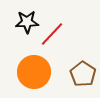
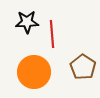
red line: rotated 48 degrees counterclockwise
brown pentagon: moved 7 px up
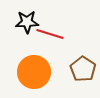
red line: moved 2 px left; rotated 68 degrees counterclockwise
brown pentagon: moved 2 px down
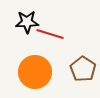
orange circle: moved 1 px right
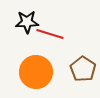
orange circle: moved 1 px right
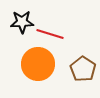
black star: moved 5 px left
orange circle: moved 2 px right, 8 px up
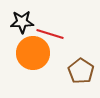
orange circle: moved 5 px left, 11 px up
brown pentagon: moved 2 px left, 2 px down
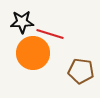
brown pentagon: rotated 25 degrees counterclockwise
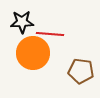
red line: rotated 12 degrees counterclockwise
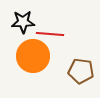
black star: moved 1 px right
orange circle: moved 3 px down
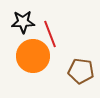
red line: rotated 64 degrees clockwise
